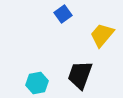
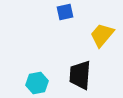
blue square: moved 2 px right, 2 px up; rotated 24 degrees clockwise
black trapezoid: rotated 16 degrees counterclockwise
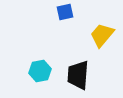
black trapezoid: moved 2 px left
cyan hexagon: moved 3 px right, 12 px up
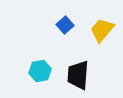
blue square: moved 13 px down; rotated 30 degrees counterclockwise
yellow trapezoid: moved 5 px up
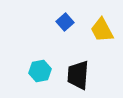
blue square: moved 3 px up
yellow trapezoid: rotated 68 degrees counterclockwise
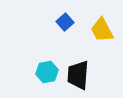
cyan hexagon: moved 7 px right, 1 px down
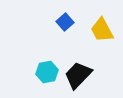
black trapezoid: rotated 40 degrees clockwise
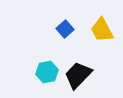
blue square: moved 7 px down
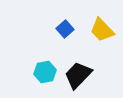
yellow trapezoid: rotated 16 degrees counterclockwise
cyan hexagon: moved 2 px left
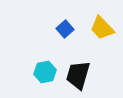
yellow trapezoid: moved 2 px up
black trapezoid: rotated 28 degrees counterclockwise
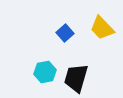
blue square: moved 4 px down
black trapezoid: moved 2 px left, 3 px down
